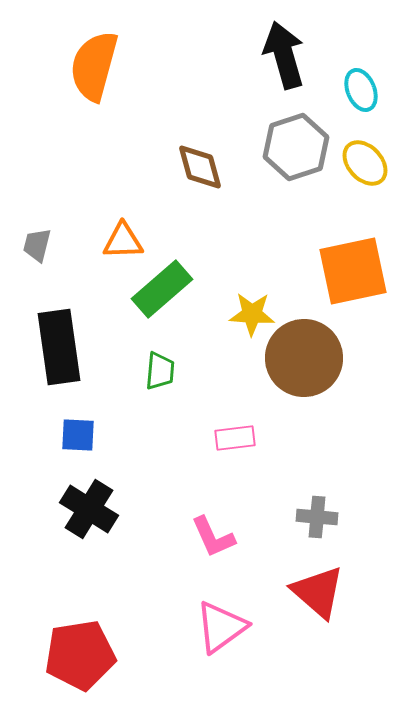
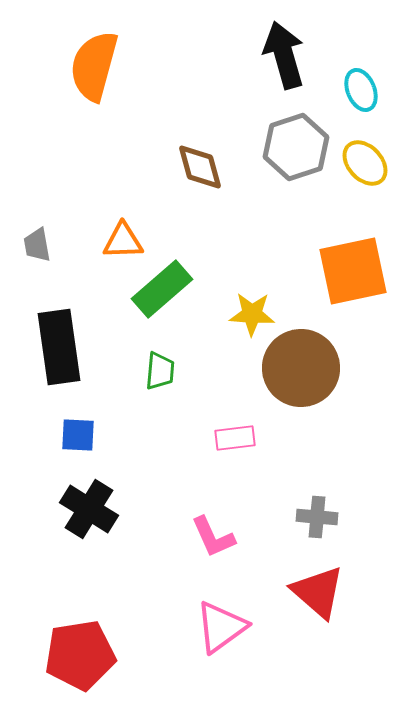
gray trapezoid: rotated 24 degrees counterclockwise
brown circle: moved 3 px left, 10 px down
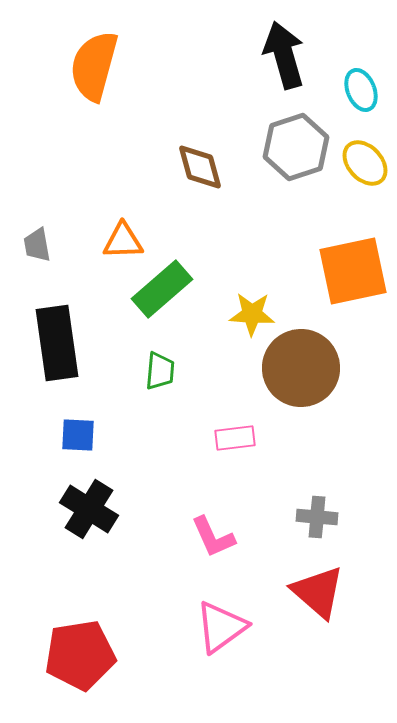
black rectangle: moved 2 px left, 4 px up
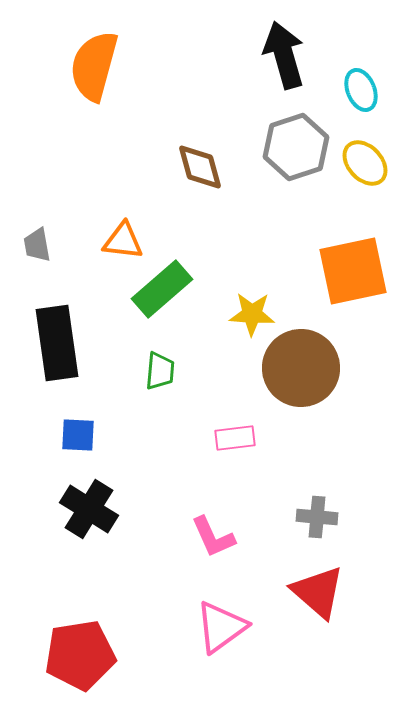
orange triangle: rotated 9 degrees clockwise
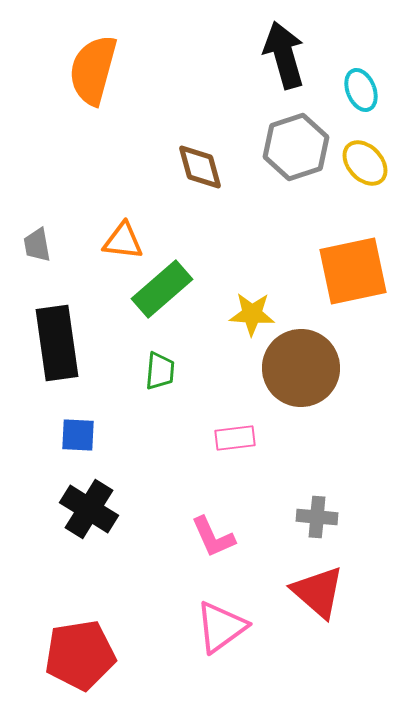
orange semicircle: moved 1 px left, 4 px down
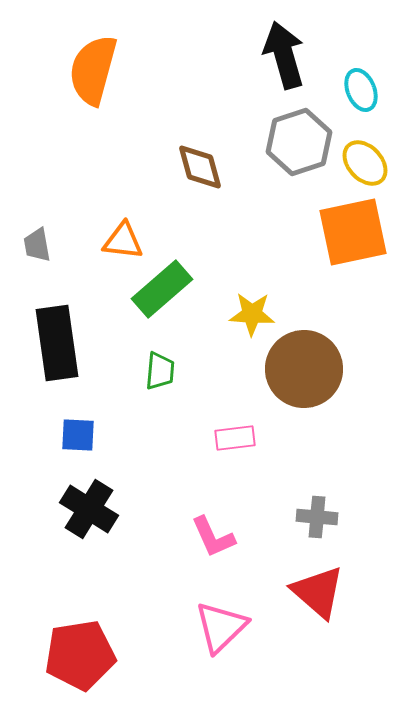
gray hexagon: moved 3 px right, 5 px up
orange square: moved 39 px up
brown circle: moved 3 px right, 1 px down
pink triangle: rotated 8 degrees counterclockwise
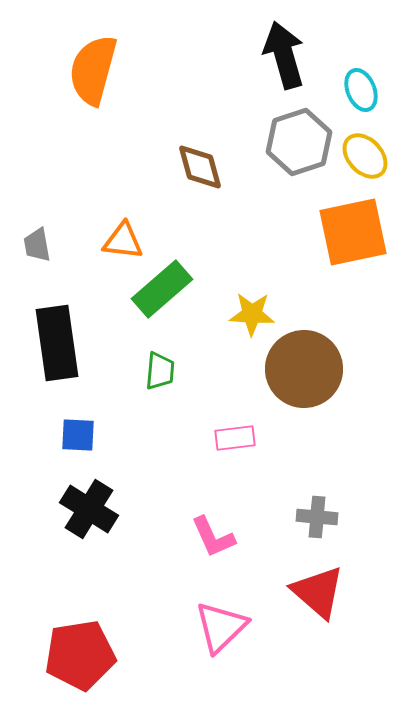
yellow ellipse: moved 7 px up
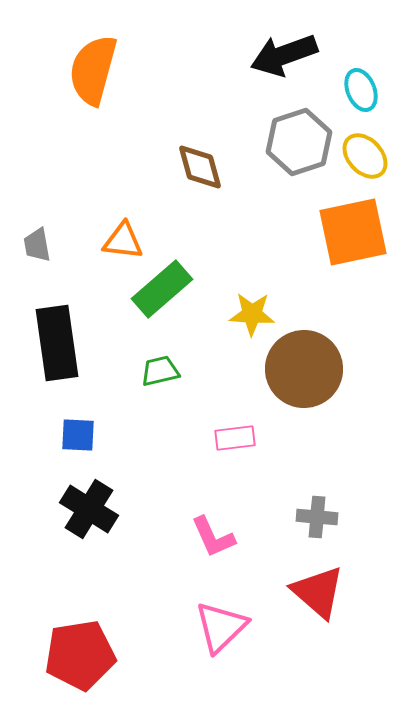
black arrow: rotated 94 degrees counterclockwise
green trapezoid: rotated 108 degrees counterclockwise
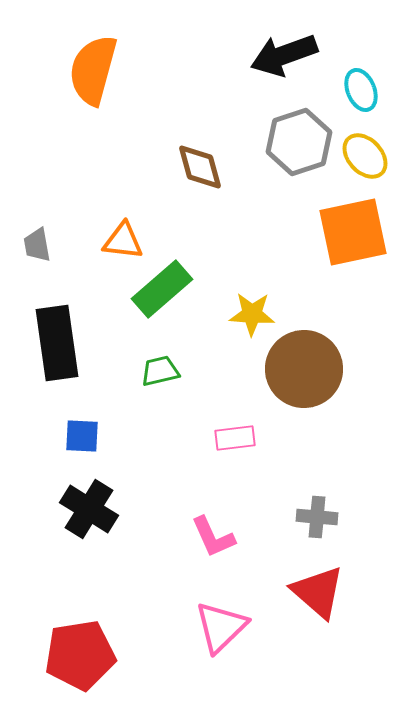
blue square: moved 4 px right, 1 px down
